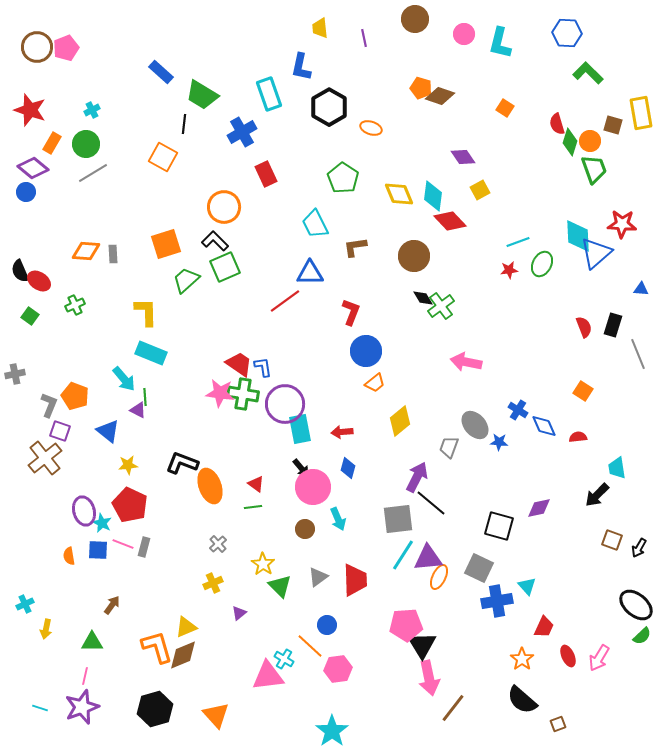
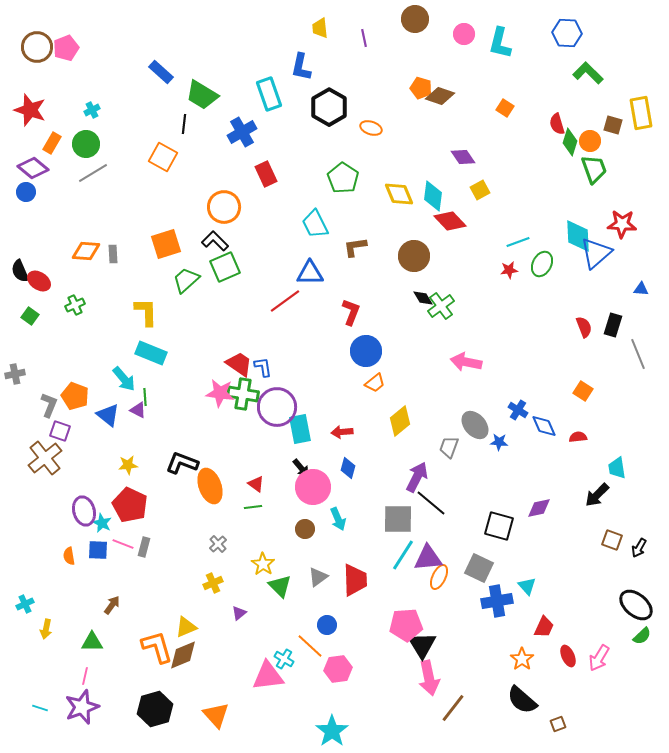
purple circle at (285, 404): moved 8 px left, 3 px down
blue triangle at (108, 431): moved 16 px up
gray square at (398, 519): rotated 8 degrees clockwise
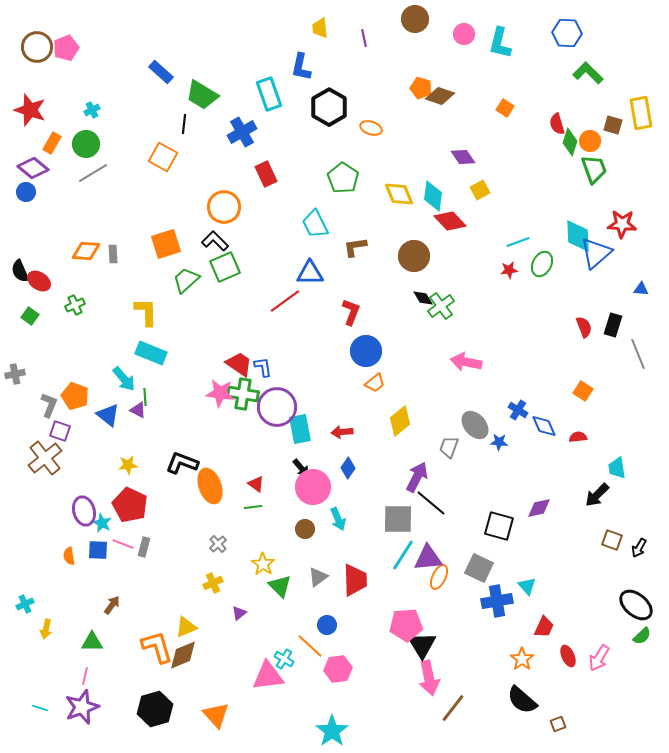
blue diamond at (348, 468): rotated 20 degrees clockwise
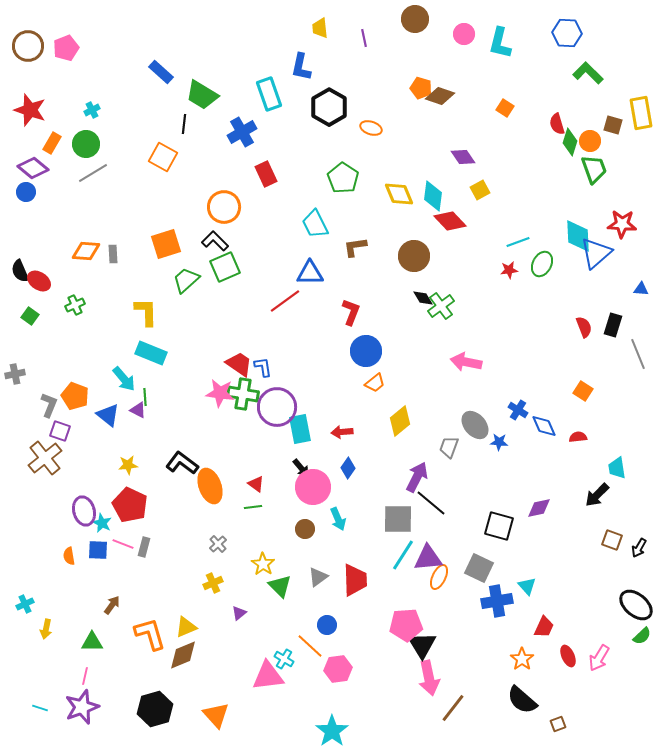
brown circle at (37, 47): moved 9 px left, 1 px up
black L-shape at (182, 463): rotated 16 degrees clockwise
orange L-shape at (157, 647): moved 7 px left, 13 px up
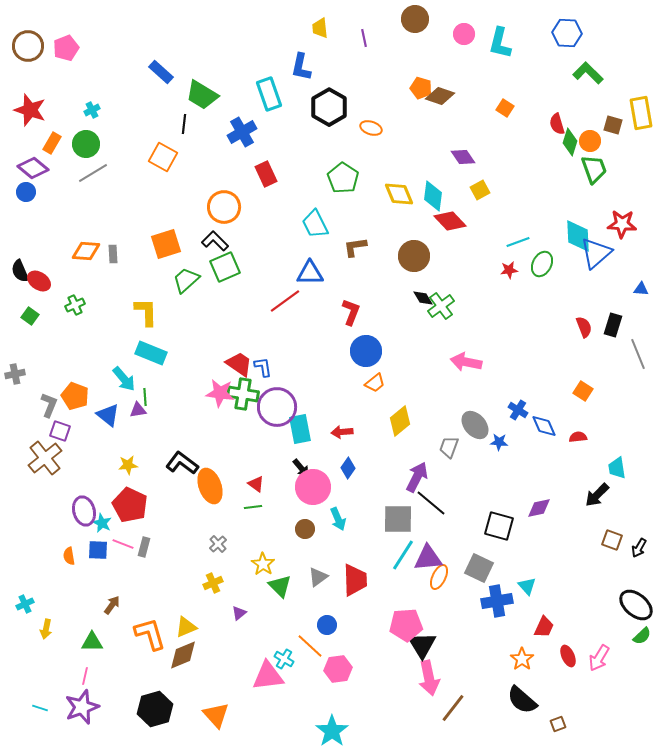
purple triangle at (138, 410): rotated 36 degrees counterclockwise
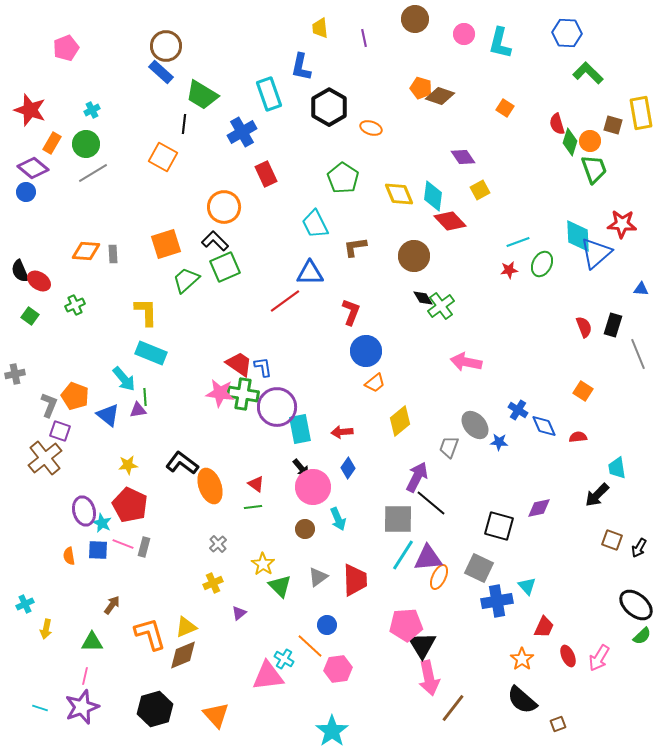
brown circle at (28, 46): moved 138 px right
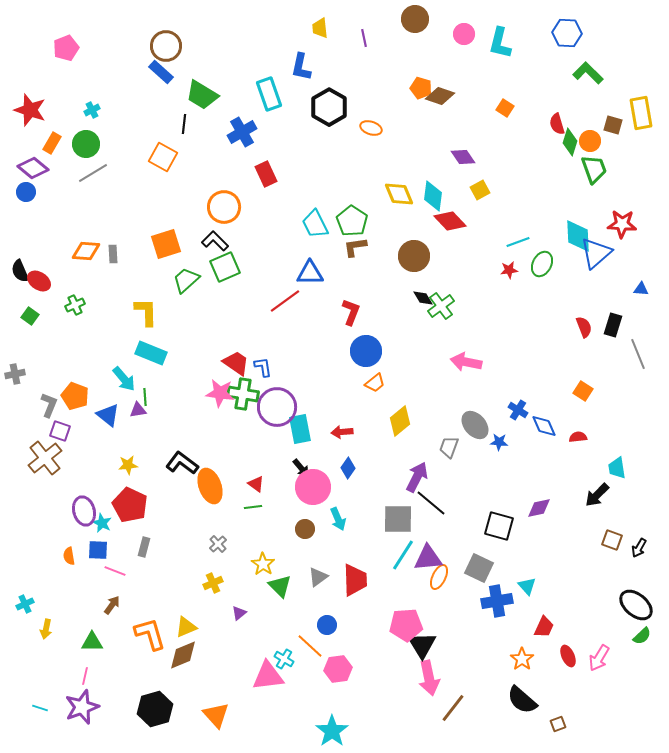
green pentagon at (343, 178): moved 9 px right, 43 px down
red trapezoid at (239, 364): moved 3 px left, 1 px up
pink line at (123, 544): moved 8 px left, 27 px down
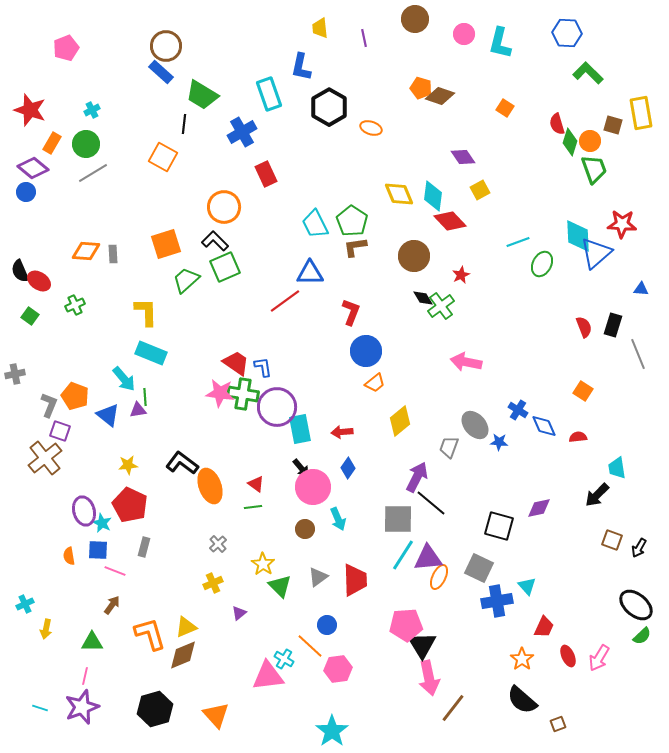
red star at (509, 270): moved 48 px left, 5 px down; rotated 18 degrees counterclockwise
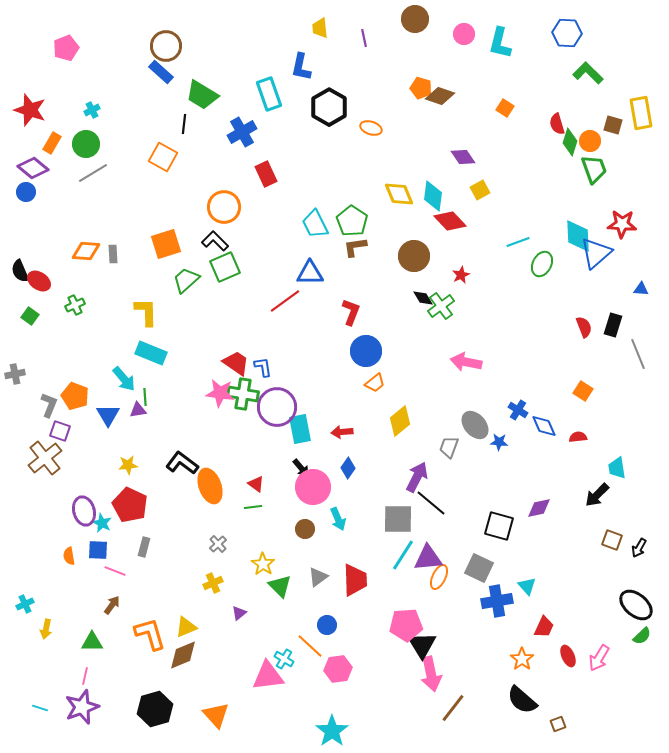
blue triangle at (108, 415): rotated 20 degrees clockwise
pink arrow at (429, 678): moved 2 px right, 4 px up
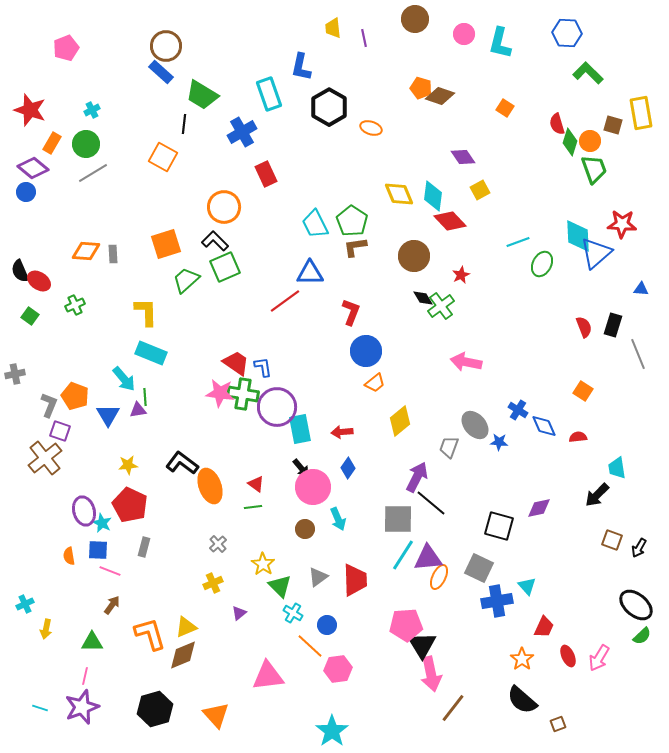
yellow trapezoid at (320, 28): moved 13 px right
pink line at (115, 571): moved 5 px left
cyan cross at (284, 659): moved 9 px right, 46 px up
